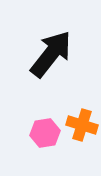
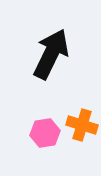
black arrow: rotated 12 degrees counterclockwise
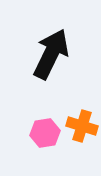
orange cross: moved 1 px down
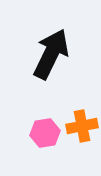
orange cross: rotated 28 degrees counterclockwise
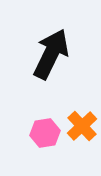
orange cross: rotated 32 degrees counterclockwise
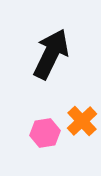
orange cross: moved 5 px up
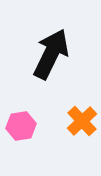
pink hexagon: moved 24 px left, 7 px up
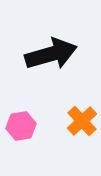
black arrow: rotated 48 degrees clockwise
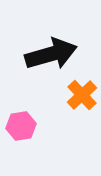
orange cross: moved 26 px up
